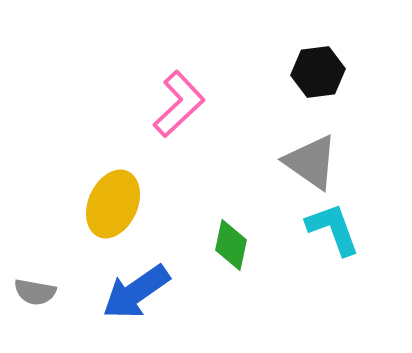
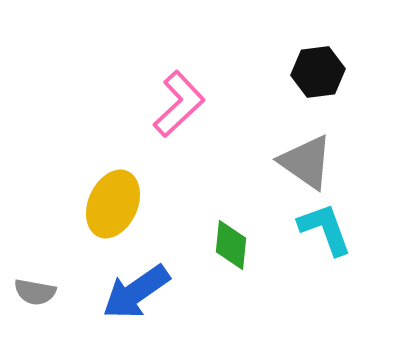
gray triangle: moved 5 px left
cyan L-shape: moved 8 px left
green diamond: rotated 6 degrees counterclockwise
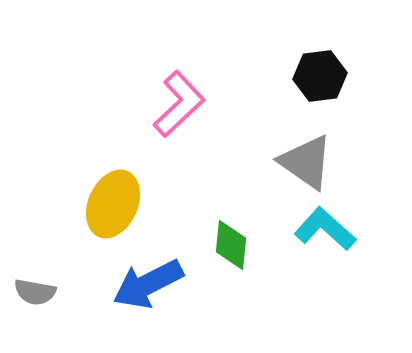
black hexagon: moved 2 px right, 4 px down
cyan L-shape: rotated 28 degrees counterclockwise
blue arrow: moved 12 px right, 8 px up; rotated 8 degrees clockwise
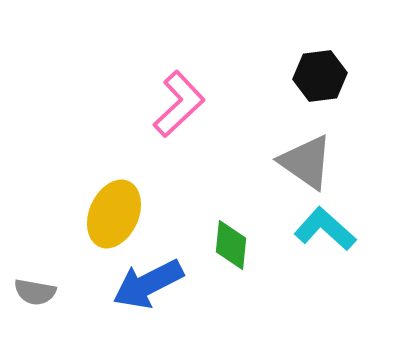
yellow ellipse: moved 1 px right, 10 px down
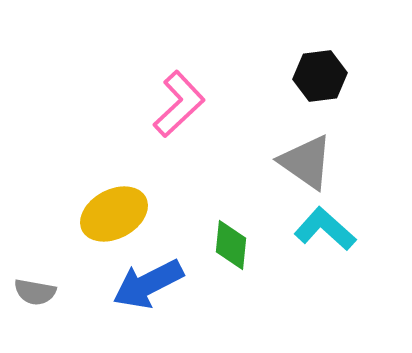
yellow ellipse: rotated 38 degrees clockwise
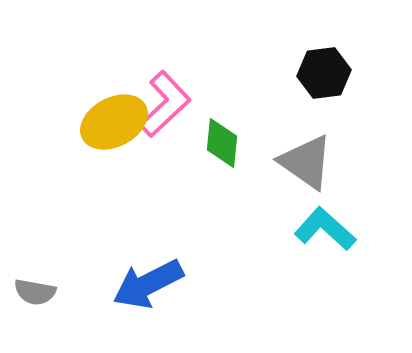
black hexagon: moved 4 px right, 3 px up
pink L-shape: moved 14 px left
yellow ellipse: moved 92 px up
green diamond: moved 9 px left, 102 px up
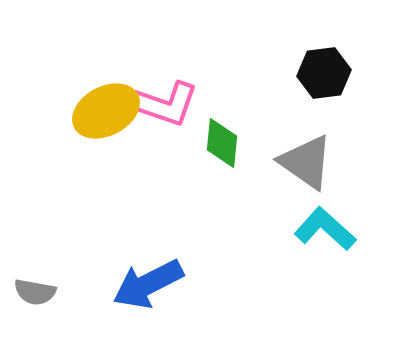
pink L-shape: rotated 62 degrees clockwise
yellow ellipse: moved 8 px left, 11 px up
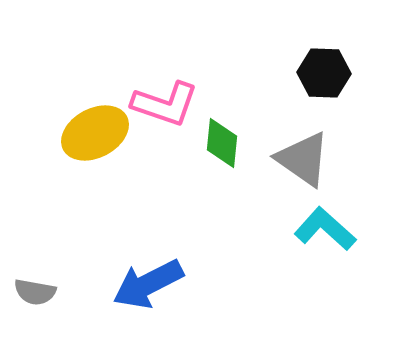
black hexagon: rotated 9 degrees clockwise
yellow ellipse: moved 11 px left, 22 px down
gray triangle: moved 3 px left, 3 px up
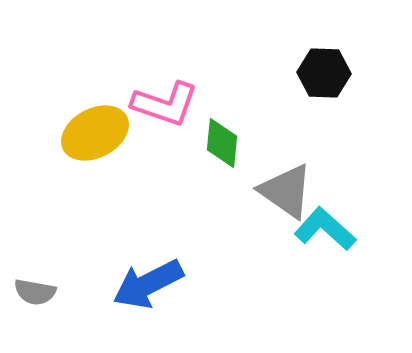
gray triangle: moved 17 px left, 32 px down
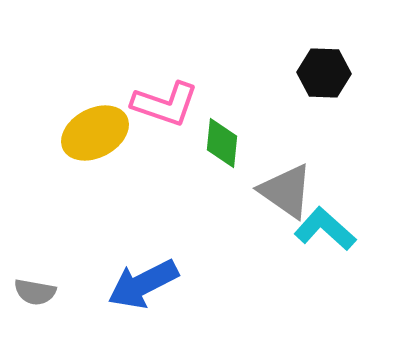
blue arrow: moved 5 px left
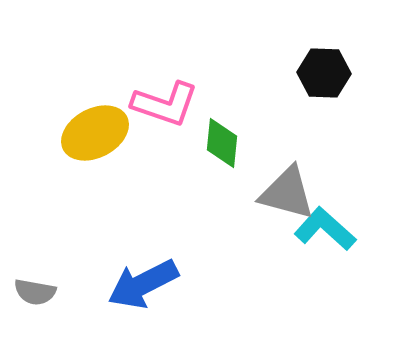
gray triangle: moved 1 px right, 2 px down; rotated 20 degrees counterclockwise
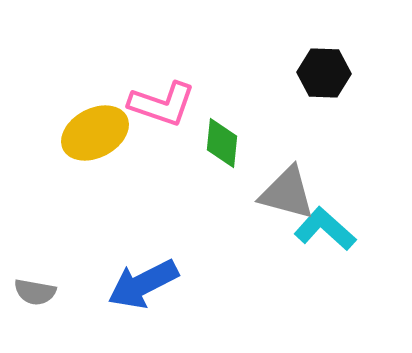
pink L-shape: moved 3 px left
